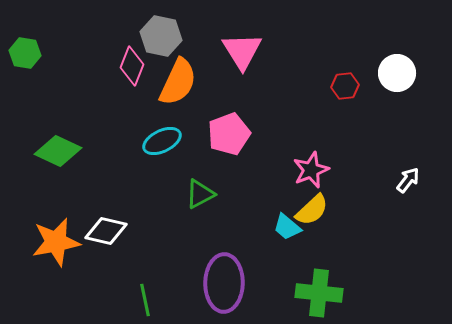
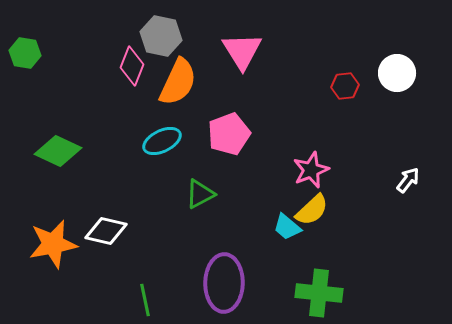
orange star: moved 3 px left, 2 px down
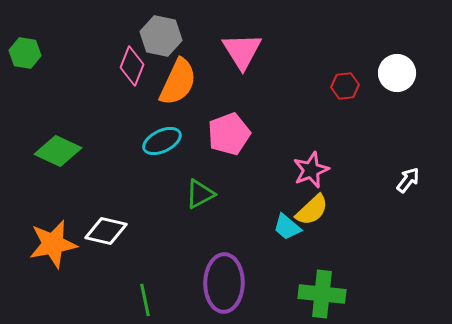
green cross: moved 3 px right, 1 px down
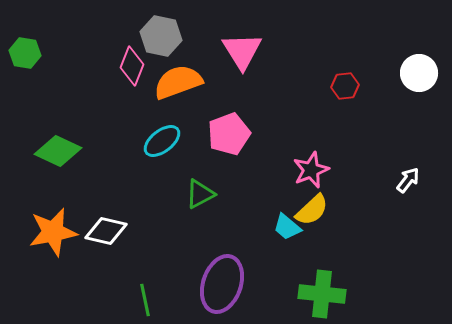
white circle: moved 22 px right
orange semicircle: rotated 135 degrees counterclockwise
cyan ellipse: rotated 12 degrees counterclockwise
orange star: moved 12 px up
purple ellipse: moved 2 px left, 1 px down; rotated 18 degrees clockwise
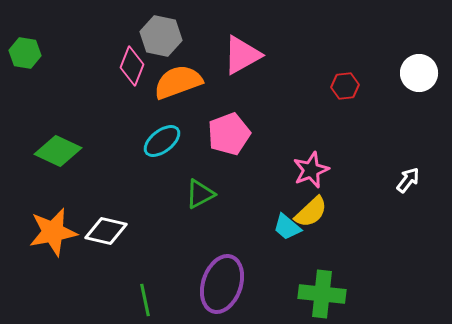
pink triangle: moved 4 px down; rotated 33 degrees clockwise
yellow semicircle: moved 1 px left, 2 px down
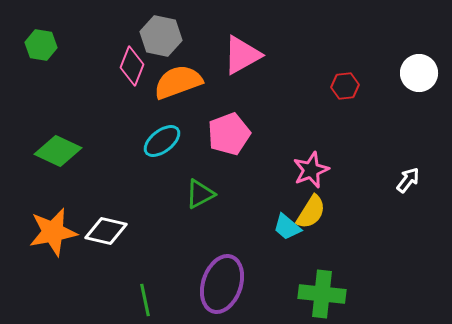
green hexagon: moved 16 px right, 8 px up
yellow semicircle: rotated 15 degrees counterclockwise
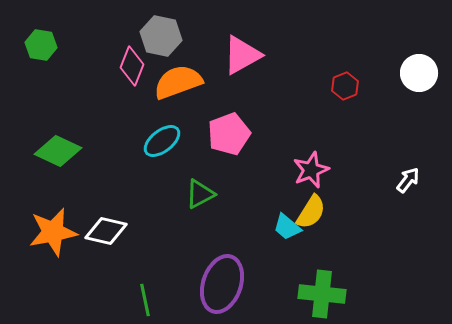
red hexagon: rotated 16 degrees counterclockwise
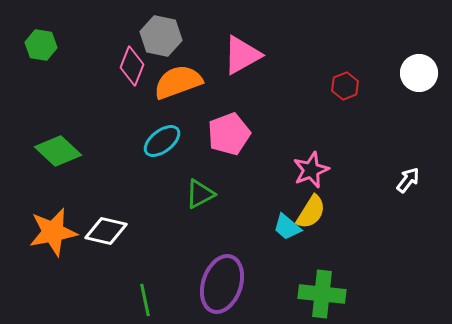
green diamond: rotated 18 degrees clockwise
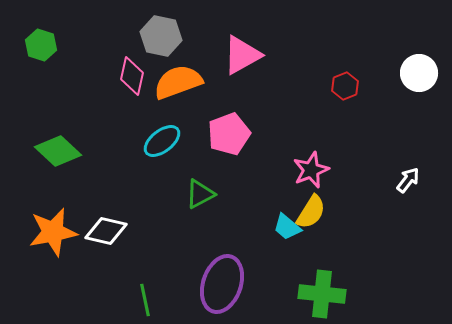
green hexagon: rotated 8 degrees clockwise
pink diamond: moved 10 px down; rotated 9 degrees counterclockwise
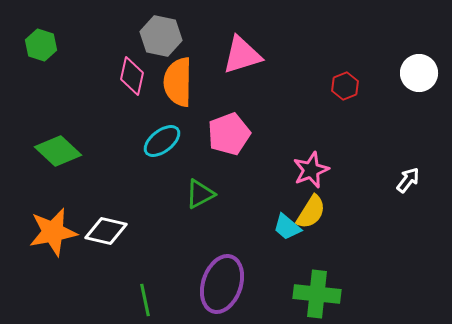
pink triangle: rotated 12 degrees clockwise
orange semicircle: rotated 69 degrees counterclockwise
green cross: moved 5 px left
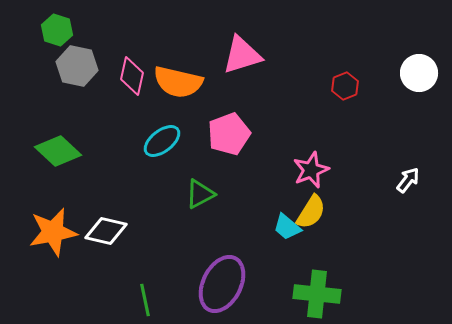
gray hexagon: moved 84 px left, 30 px down
green hexagon: moved 16 px right, 15 px up
orange semicircle: rotated 78 degrees counterclockwise
purple ellipse: rotated 8 degrees clockwise
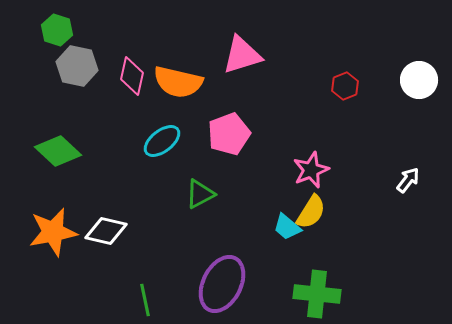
white circle: moved 7 px down
